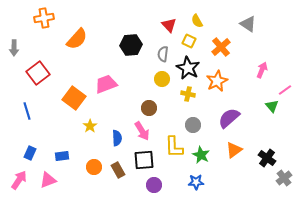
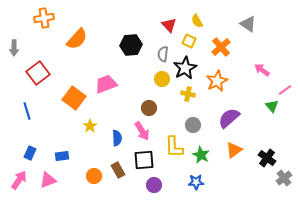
black star at (188, 68): moved 3 px left; rotated 15 degrees clockwise
pink arrow at (262, 70): rotated 77 degrees counterclockwise
orange circle at (94, 167): moved 9 px down
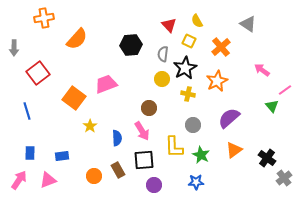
blue rectangle at (30, 153): rotated 24 degrees counterclockwise
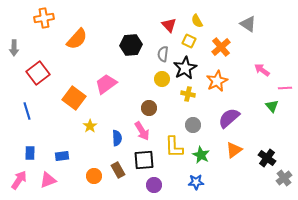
pink trapezoid at (106, 84): rotated 15 degrees counterclockwise
pink line at (285, 90): moved 2 px up; rotated 32 degrees clockwise
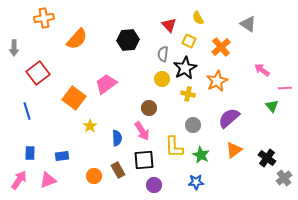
yellow semicircle at (197, 21): moved 1 px right, 3 px up
black hexagon at (131, 45): moved 3 px left, 5 px up
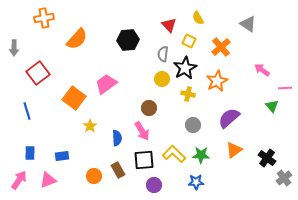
yellow L-shape at (174, 147): moved 7 px down; rotated 135 degrees clockwise
green star at (201, 155): rotated 24 degrees counterclockwise
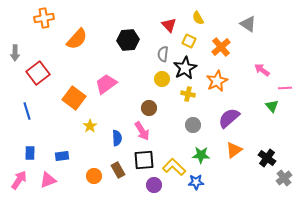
gray arrow at (14, 48): moved 1 px right, 5 px down
yellow L-shape at (174, 154): moved 13 px down
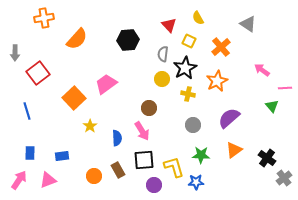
orange square at (74, 98): rotated 10 degrees clockwise
yellow L-shape at (174, 167): rotated 30 degrees clockwise
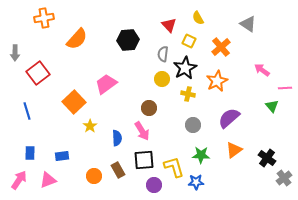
orange square at (74, 98): moved 4 px down
